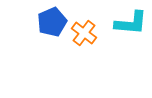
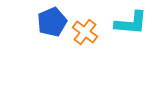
orange cross: moved 1 px right, 1 px up
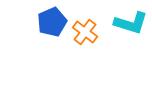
cyan L-shape: rotated 12 degrees clockwise
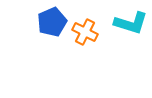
orange cross: rotated 10 degrees counterclockwise
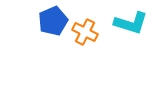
blue pentagon: moved 1 px right, 1 px up
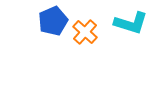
orange cross: rotated 15 degrees clockwise
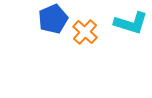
blue pentagon: moved 2 px up
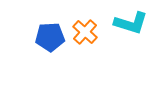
blue pentagon: moved 3 px left, 18 px down; rotated 20 degrees clockwise
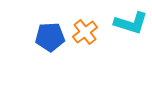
orange cross: rotated 10 degrees clockwise
